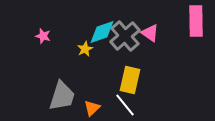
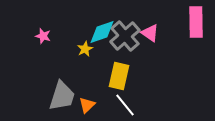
pink rectangle: moved 1 px down
yellow rectangle: moved 11 px left, 4 px up
orange triangle: moved 5 px left, 3 px up
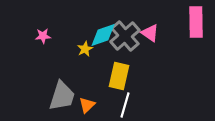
cyan diamond: moved 1 px right, 3 px down
pink star: rotated 21 degrees counterclockwise
white line: rotated 55 degrees clockwise
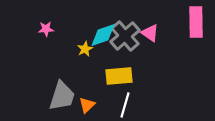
pink star: moved 3 px right, 7 px up
yellow rectangle: rotated 72 degrees clockwise
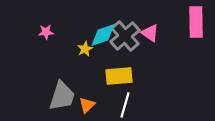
pink star: moved 3 px down
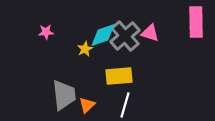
pink triangle: rotated 18 degrees counterclockwise
gray trapezoid: moved 2 px right, 1 px up; rotated 24 degrees counterclockwise
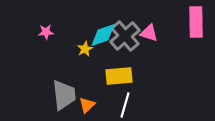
pink triangle: moved 1 px left
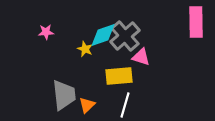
pink triangle: moved 8 px left, 24 px down
yellow star: rotated 21 degrees counterclockwise
